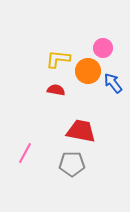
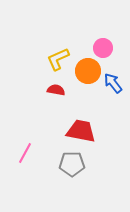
yellow L-shape: rotated 30 degrees counterclockwise
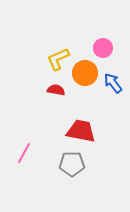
orange circle: moved 3 px left, 2 px down
pink line: moved 1 px left
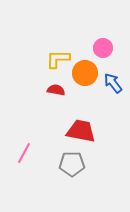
yellow L-shape: rotated 25 degrees clockwise
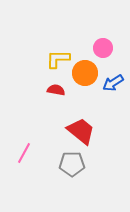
blue arrow: rotated 85 degrees counterclockwise
red trapezoid: rotated 28 degrees clockwise
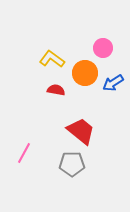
yellow L-shape: moved 6 px left; rotated 35 degrees clockwise
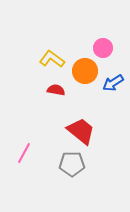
orange circle: moved 2 px up
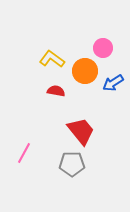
red semicircle: moved 1 px down
red trapezoid: rotated 12 degrees clockwise
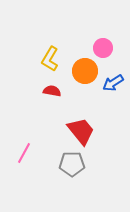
yellow L-shape: moved 2 px left; rotated 95 degrees counterclockwise
red semicircle: moved 4 px left
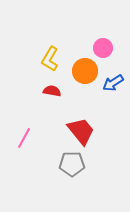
pink line: moved 15 px up
